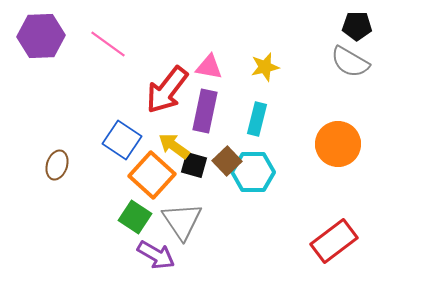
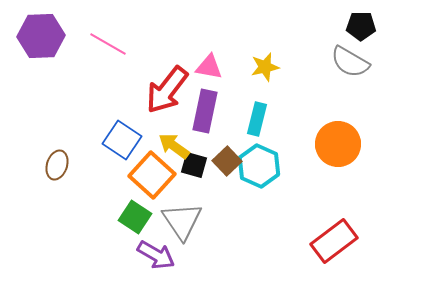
black pentagon: moved 4 px right
pink line: rotated 6 degrees counterclockwise
cyan hexagon: moved 6 px right, 6 px up; rotated 24 degrees clockwise
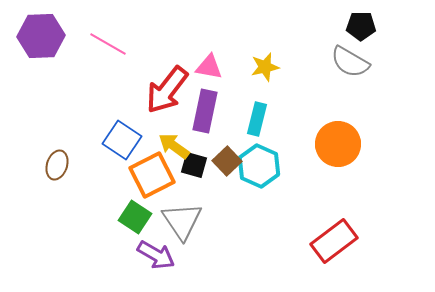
orange square: rotated 21 degrees clockwise
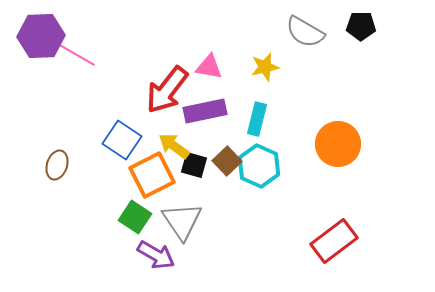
pink line: moved 31 px left, 11 px down
gray semicircle: moved 45 px left, 30 px up
purple rectangle: rotated 66 degrees clockwise
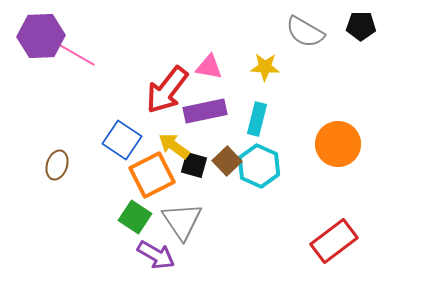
yellow star: rotated 16 degrees clockwise
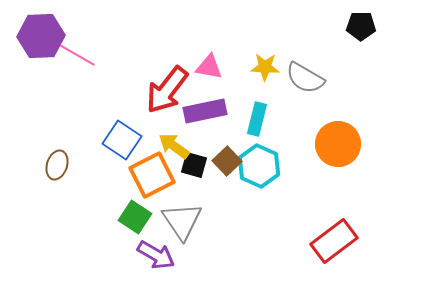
gray semicircle: moved 46 px down
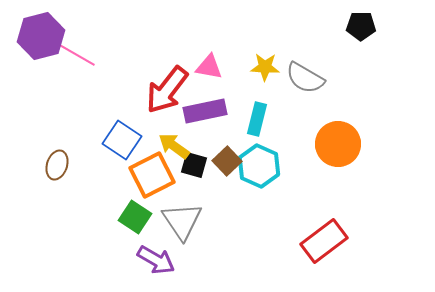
purple hexagon: rotated 12 degrees counterclockwise
red rectangle: moved 10 px left
purple arrow: moved 5 px down
